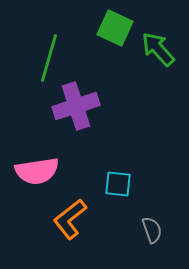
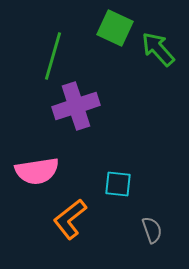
green line: moved 4 px right, 2 px up
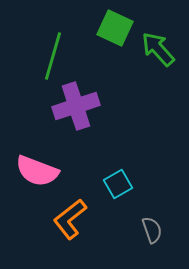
pink semicircle: rotated 30 degrees clockwise
cyan square: rotated 36 degrees counterclockwise
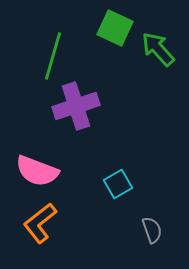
orange L-shape: moved 30 px left, 4 px down
